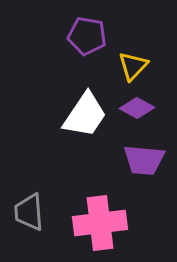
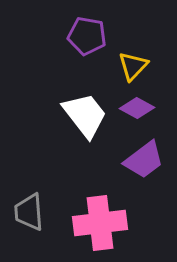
white trapezoid: rotated 72 degrees counterclockwise
purple trapezoid: rotated 42 degrees counterclockwise
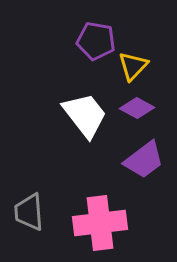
purple pentagon: moved 9 px right, 5 px down
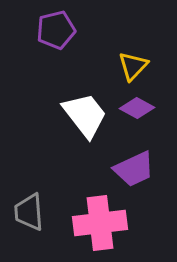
purple pentagon: moved 40 px left, 11 px up; rotated 24 degrees counterclockwise
purple trapezoid: moved 10 px left, 9 px down; rotated 12 degrees clockwise
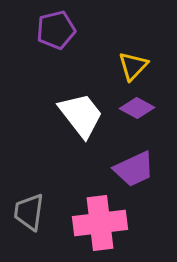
white trapezoid: moved 4 px left
gray trapezoid: rotated 12 degrees clockwise
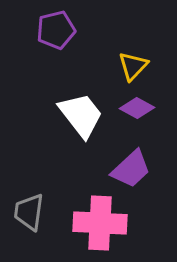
purple trapezoid: moved 3 px left; rotated 18 degrees counterclockwise
pink cross: rotated 10 degrees clockwise
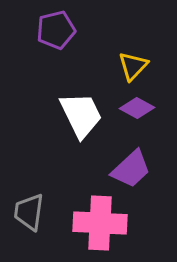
white trapezoid: rotated 12 degrees clockwise
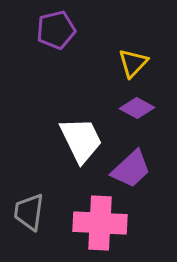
yellow triangle: moved 3 px up
white trapezoid: moved 25 px down
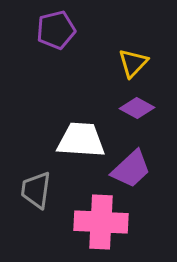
white trapezoid: rotated 60 degrees counterclockwise
gray trapezoid: moved 7 px right, 22 px up
pink cross: moved 1 px right, 1 px up
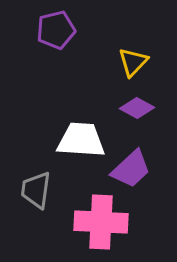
yellow triangle: moved 1 px up
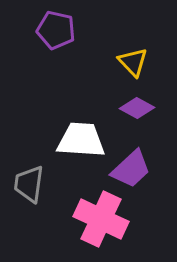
purple pentagon: rotated 27 degrees clockwise
yellow triangle: rotated 28 degrees counterclockwise
gray trapezoid: moved 7 px left, 6 px up
pink cross: moved 3 px up; rotated 22 degrees clockwise
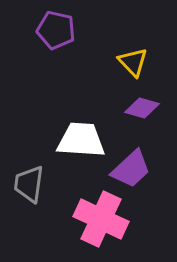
purple diamond: moved 5 px right; rotated 12 degrees counterclockwise
